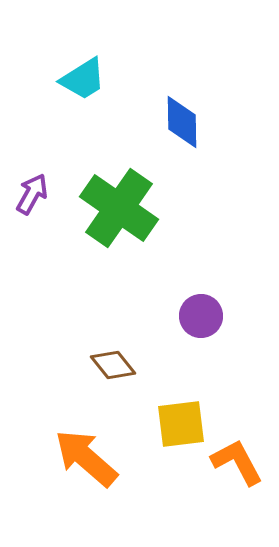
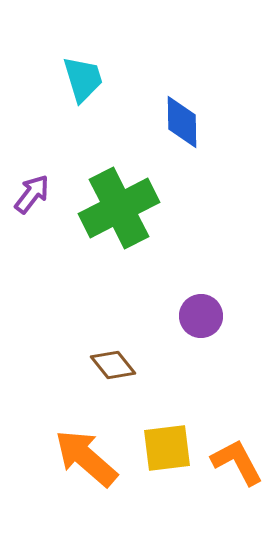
cyan trapezoid: rotated 75 degrees counterclockwise
purple arrow: rotated 9 degrees clockwise
green cross: rotated 28 degrees clockwise
yellow square: moved 14 px left, 24 px down
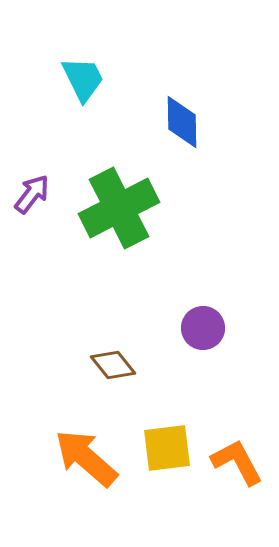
cyan trapezoid: rotated 9 degrees counterclockwise
purple circle: moved 2 px right, 12 px down
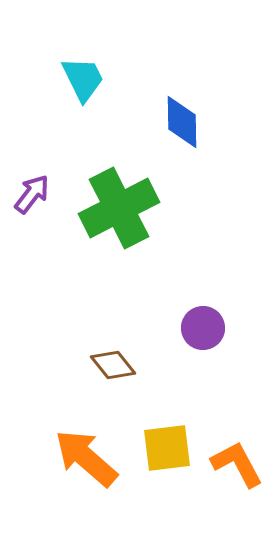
orange L-shape: moved 2 px down
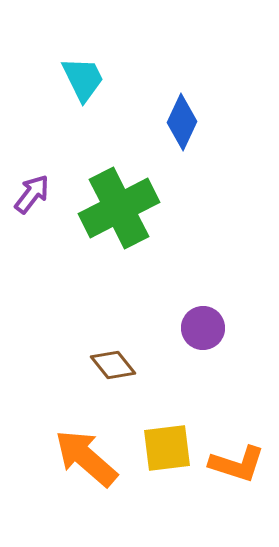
blue diamond: rotated 26 degrees clockwise
orange L-shape: rotated 136 degrees clockwise
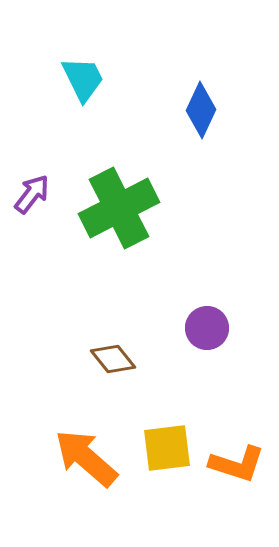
blue diamond: moved 19 px right, 12 px up
purple circle: moved 4 px right
brown diamond: moved 6 px up
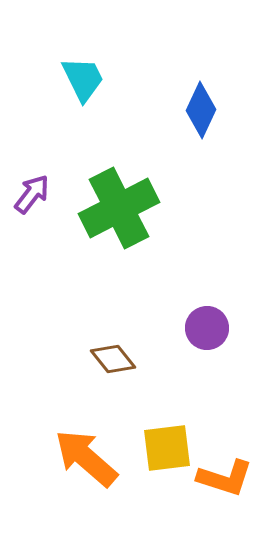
orange L-shape: moved 12 px left, 14 px down
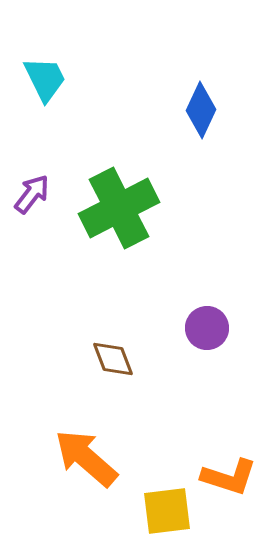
cyan trapezoid: moved 38 px left
brown diamond: rotated 18 degrees clockwise
yellow square: moved 63 px down
orange L-shape: moved 4 px right, 1 px up
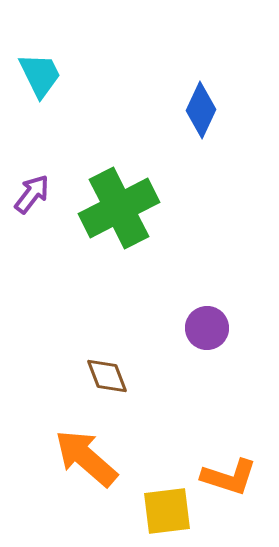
cyan trapezoid: moved 5 px left, 4 px up
brown diamond: moved 6 px left, 17 px down
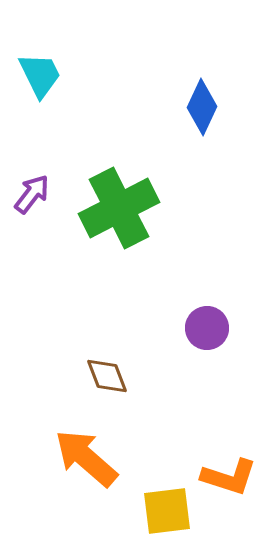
blue diamond: moved 1 px right, 3 px up
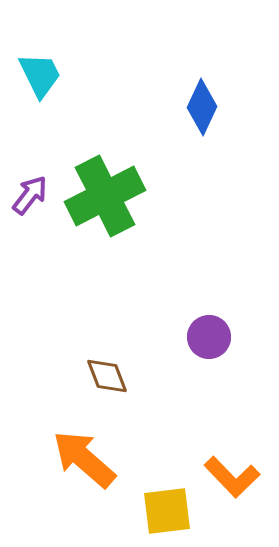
purple arrow: moved 2 px left, 1 px down
green cross: moved 14 px left, 12 px up
purple circle: moved 2 px right, 9 px down
orange arrow: moved 2 px left, 1 px down
orange L-shape: moved 3 px right; rotated 28 degrees clockwise
